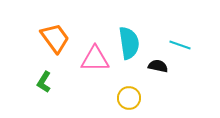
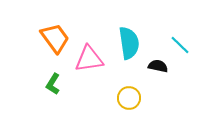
cyan line: rotated 25 degrees clockwise
pink triangle: moved 6 px left; rotated 8 degrees counterclockwise
green L-shape: moved 9 px right, 2 px down
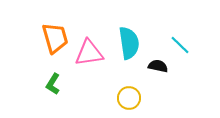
orange trapezoid: rotated 20 degrees clockwise
pink triangle: moved 6 px up
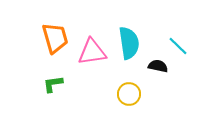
cyan line: moved 2 px left, 1 px down
pink triangle: moved 3 px right, 1 px up
green L-shape: rotated 50 degrees clockwise
yellow circle: moved 4 px up
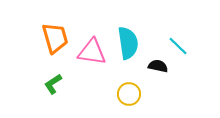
cyan semicircle: moved 1 px left
pink triangle: rotated 16 degrees clockwise
green L-shape: rotated 25 degrees counterclockwise
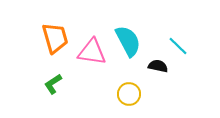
cyan semicircle: moved 2 px up; rotated 20 degrees counterclockwise
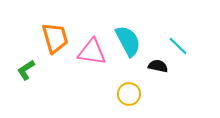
green L-shape: moved 27 px left, 14 px up
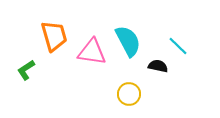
orange trapezoid: moved 1 px left, 2 px up
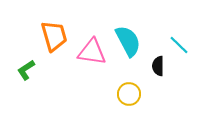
cyan line: moved 1 px right, 1 px up
black semicircle: rotated 102 degrees counterclockwise
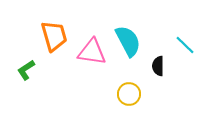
cyan line: moved 6 px right
